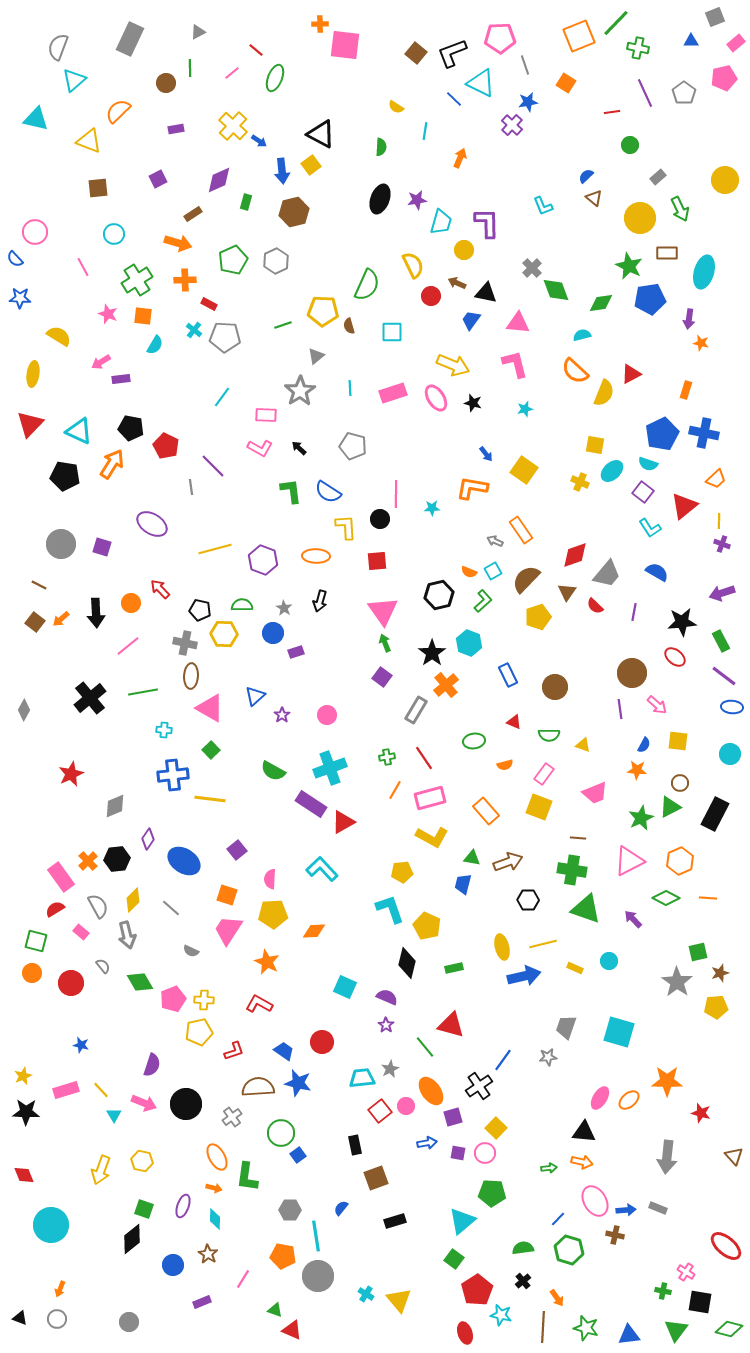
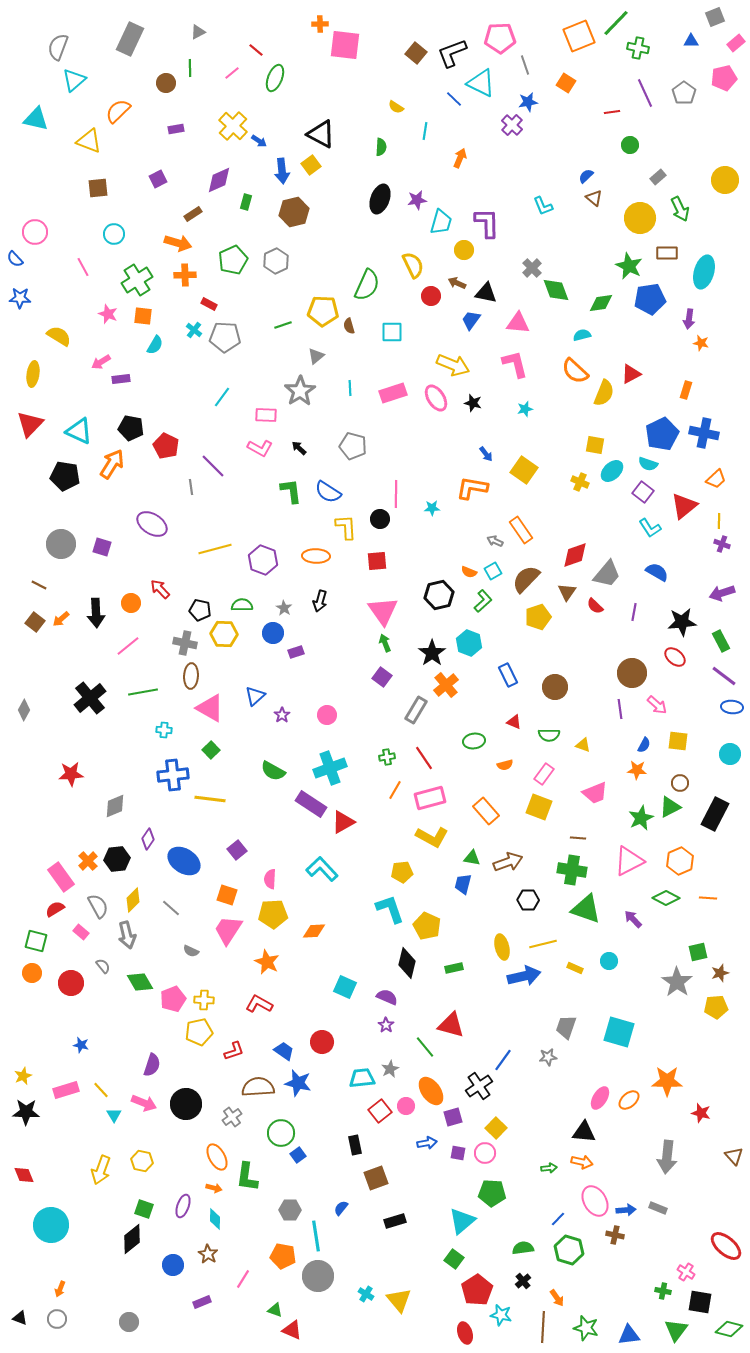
orange cross at (185, 280): moved 5 px up
red star at (71, 774): rotated 20 degrees clockwise
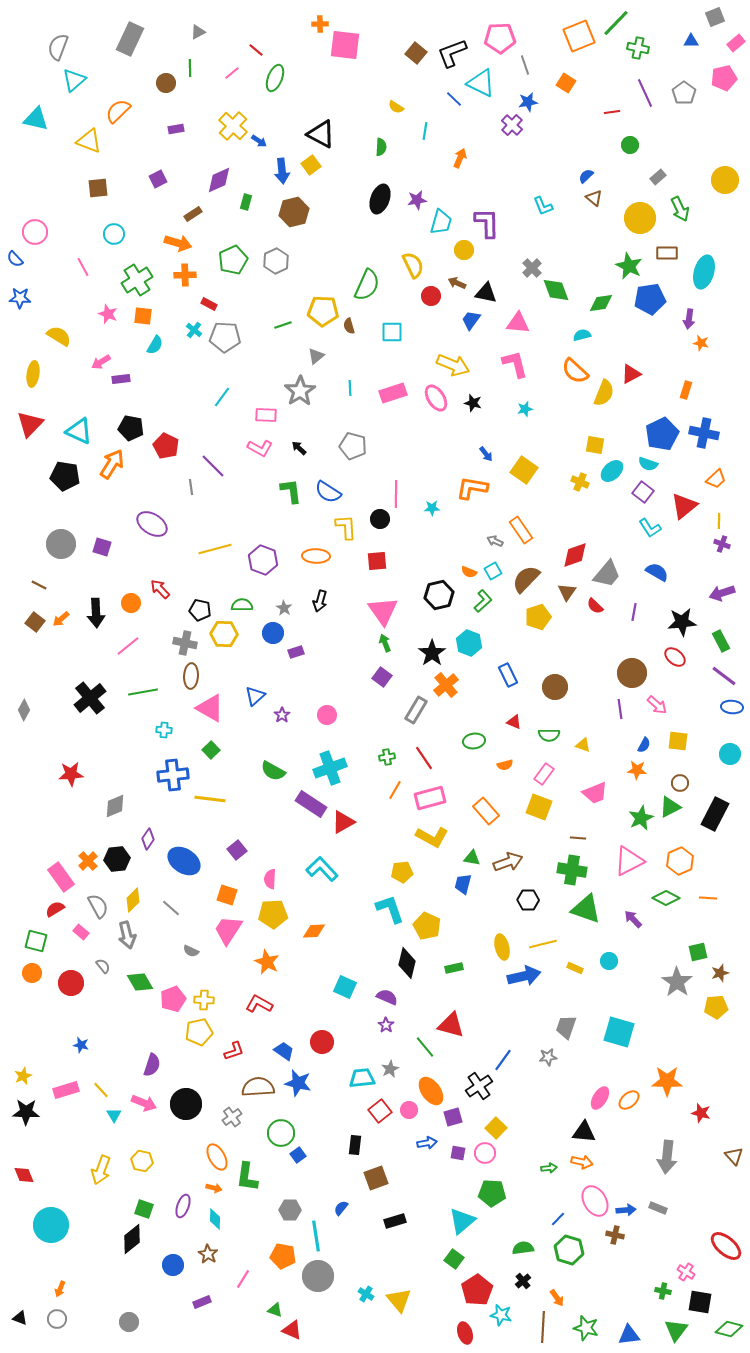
pink circle at (406, 1106): moved 3 px right, 4 px down
black rectangle at (355, 1145): rotated 18 degrees clockwise
